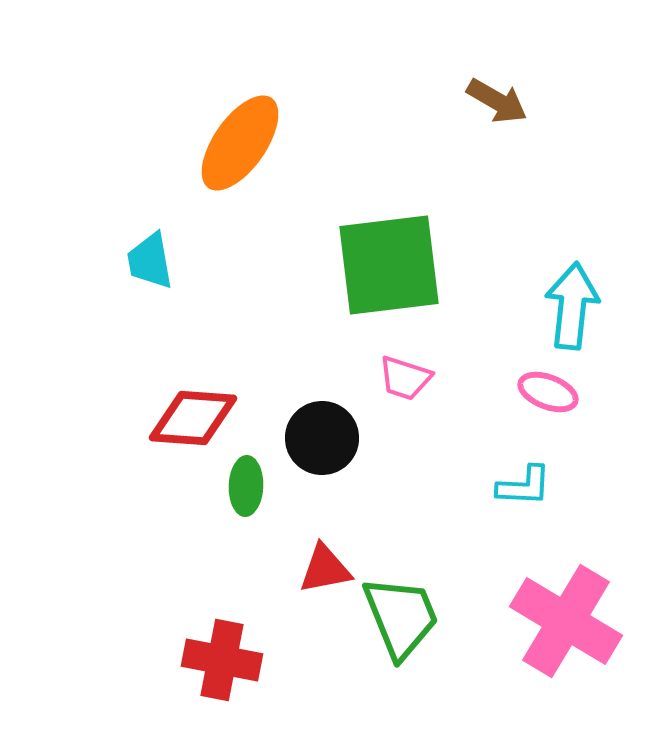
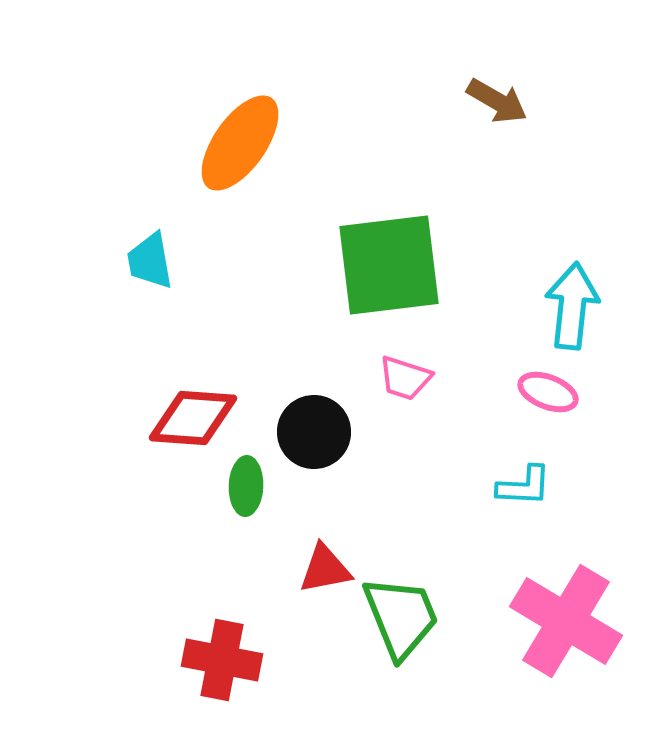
black circle: moved 8 px left, 6 px up
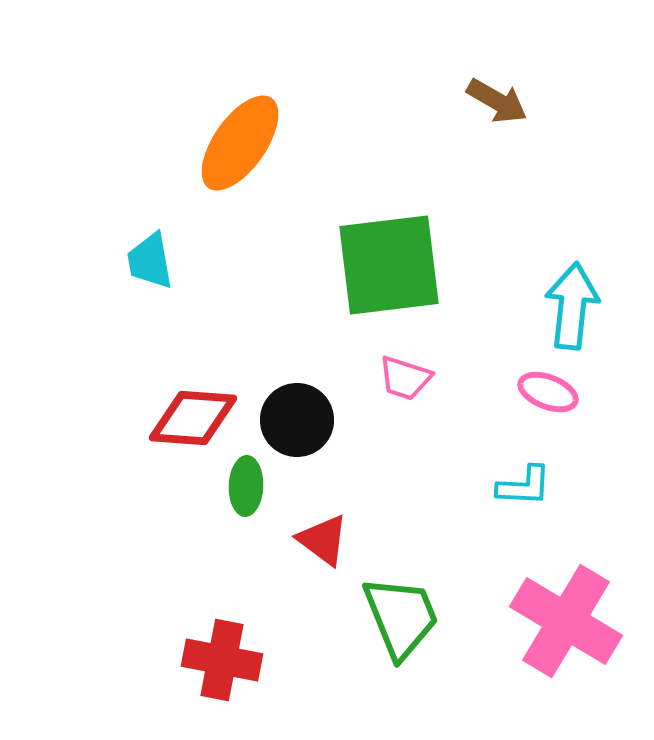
black circle: moved 17 px left, 12 px up
red triangle: moved 2 px left, 29 px up; rotated 48 degrees clockwise
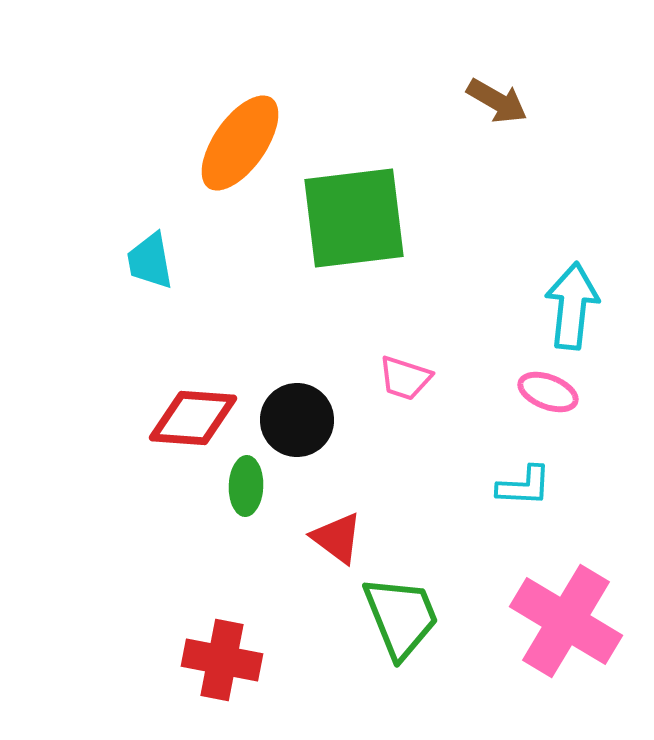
green square: moved 35 px left, 47 px up
red triangle: moved 14 px right, 2 px up
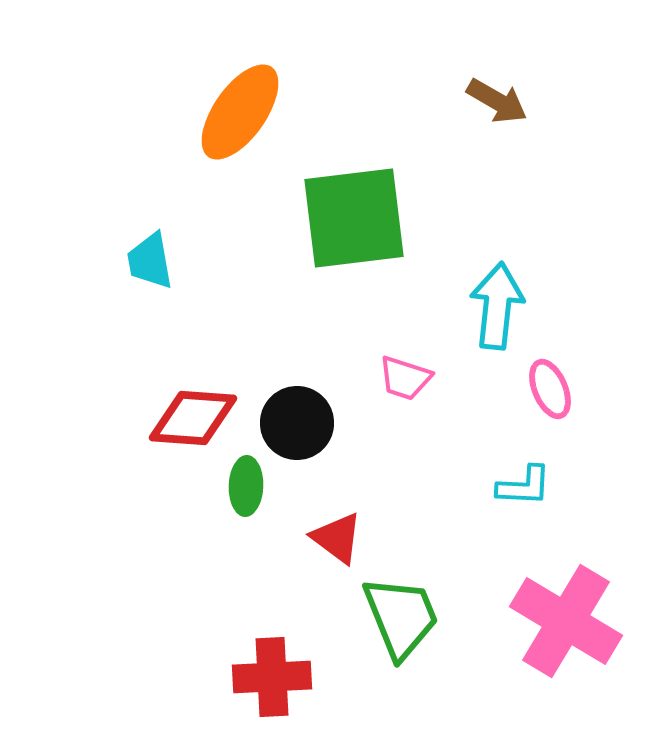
orange ellipse: moved 31 px up
cyan arrow: moved 75 px left
pink ellipse: moved 2 px right, 3 px up; rotated 46 degrees clockwise
black circle: moved 3 px down
red cross: moved 50 px right, 17 px down; rotated 14 degrees counterclockwise
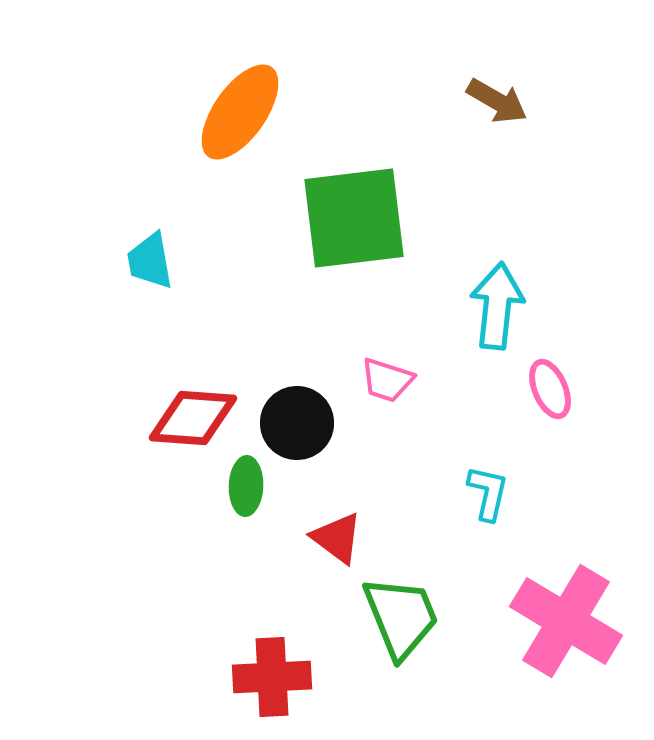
pink trapezoid: moved 18 px left, 2 px down
cyan L-shape: moved 36 px left, 7 px down; rotated 80 degrees counterclockwise
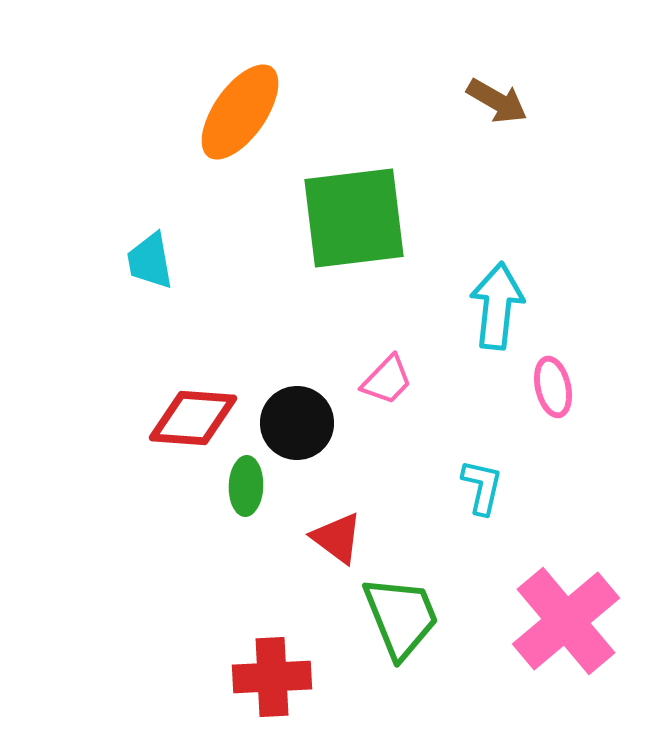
pink trapezoid: rotated 64 degrees counterclockwise
pink ellipse: moved 3 px right, 2 px up; rotated 10 degrees clockwise
cyan L-shape: moved 6 px left, 6 px up
pink cross: rotated 19 degrees clockwise
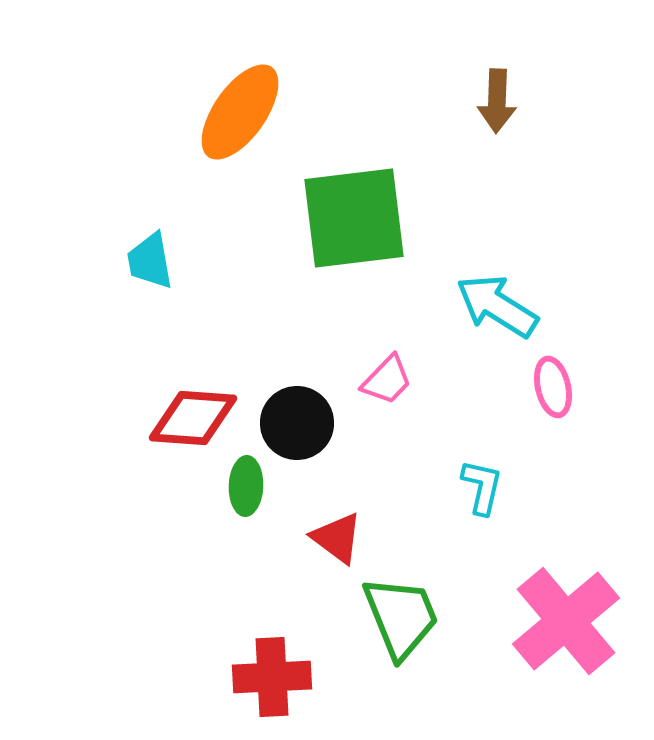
brown arrow: rotated 62 degrees clockwise
cyan arrow: rotated 64 degrees counterclockwise
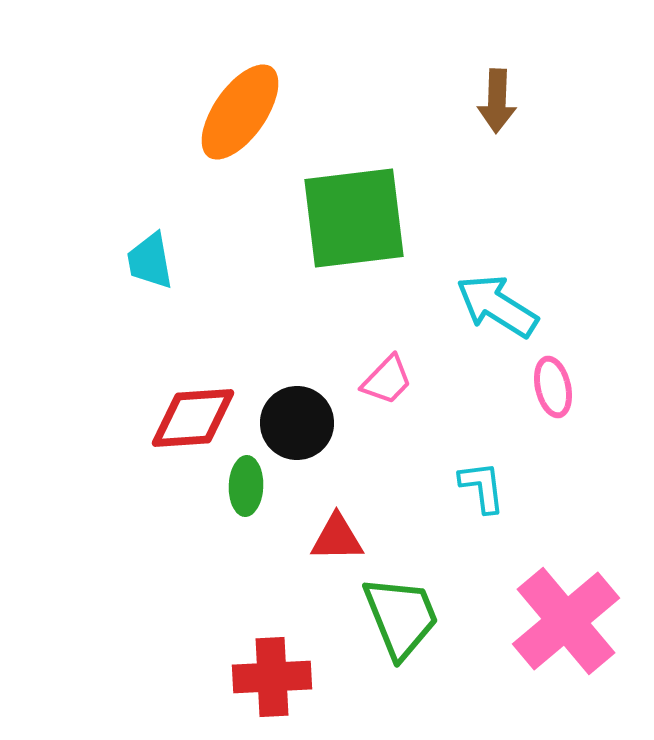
red diamond: rotated 8 degrees counterclockwise
cyan L-shape: rotated 20 degrees counterclockwise
red triangle: rotated 38 degrees counterclockwise
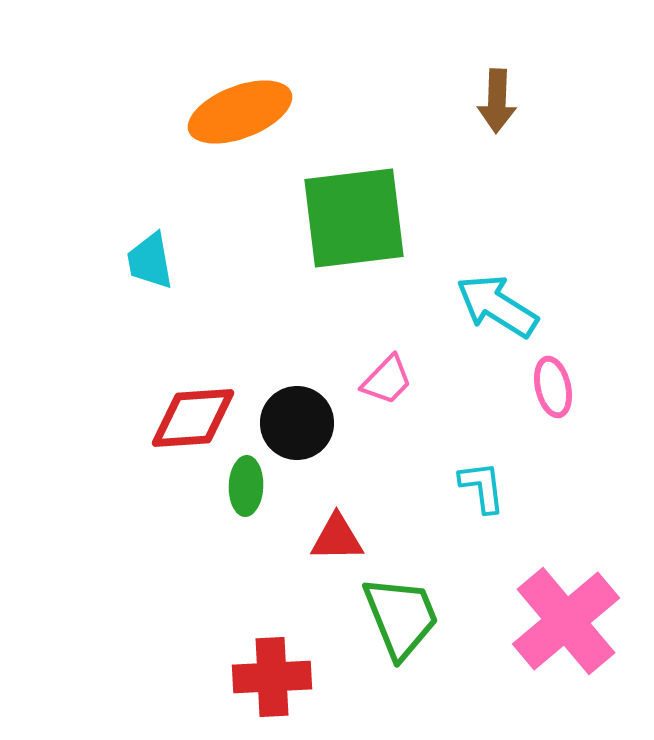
orange ellipse: rotated 34 degrees clockwise
